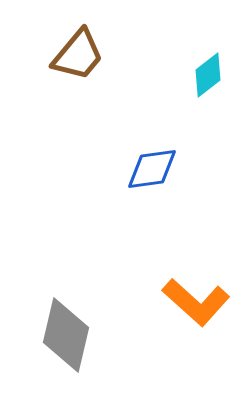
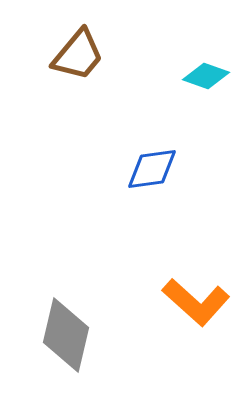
cyan diamond: moved 2 px left, 1 px down; rotated 57 degrees clockwise
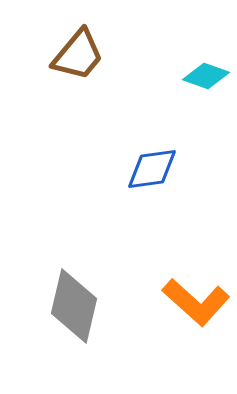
gray diamond: moved 8 px right, 29 px up
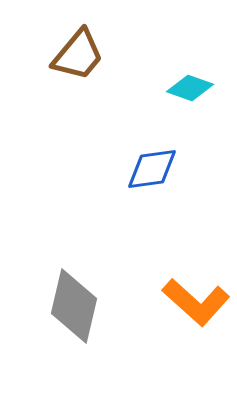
cyan diamond: moved 16 px left, 12 px down
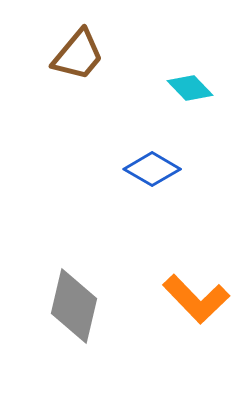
cyan diamond: rotated 27 degrees clockwise
blue diamond: rotated 38 degrees clockwise
orange L-shape: moved 3 px up; rotated 4 degrees clockwise
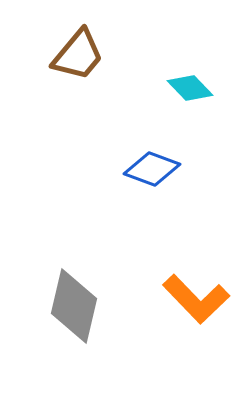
blue diamond: rotated 10 degrees counterclockwise
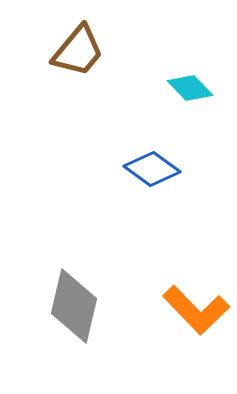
brown trapezoid: moved 4 px up
blue diamond: rotated 16 degrees clockwise
orange L-shape: moved 11 px down
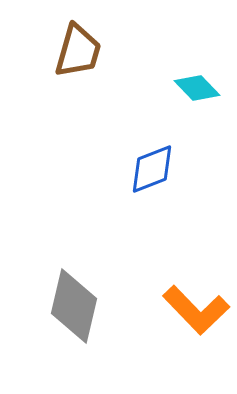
brown trapezoid: rotated 24 degrees counterclockwise
cyan diamond: moved 7 px right
blue diamond: rotated 58 degrees counterclockwise
